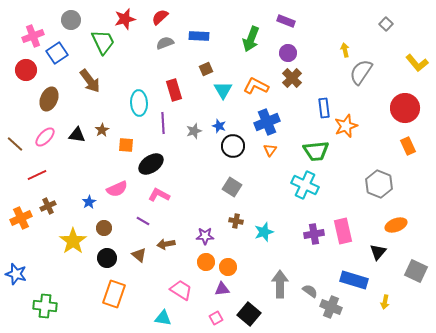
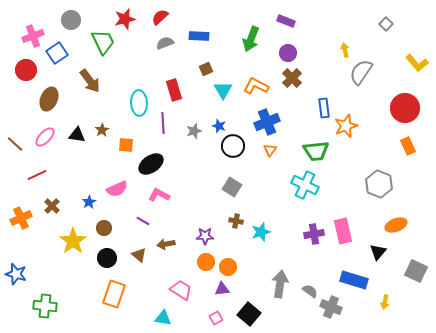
brown cross at (48, 206): moved 4 px right; rotated 21 degrees counterclockwise
cyan star at (264, 232): moved 3 px left
gray arrow at (280, 284): rotated 8 degrees clockwise
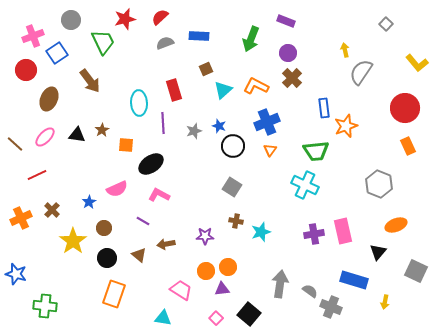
cyan triangle at (223, 90): rotated 18 degrees clockwise
brown cross at (52, 206): moved 4 px down
orange circle at (206, 262): moved 9 px down
pink square at (216, 318): rotated 16 degrees counterclockwise
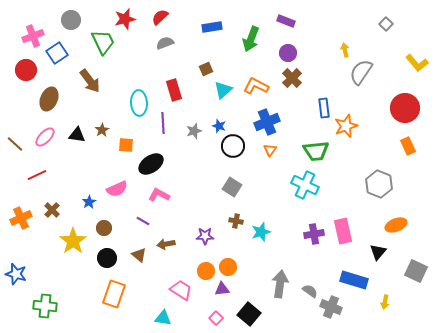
blue rectangle at (199, 36): moved 13 px right, 9 px up; rotated 12 degrees counterclockwise
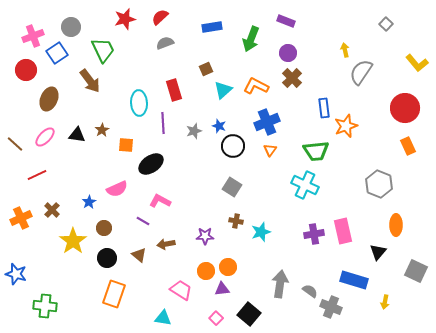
gray circle at (71, 20): moved 7 px down
green trapezoid at (103, 42): moved 8 px down
pink L-shape at (159, 195): moved 1 px right, 6 px down
orange ellipse at (396, 225): rotated 70 degrees counterclockwise
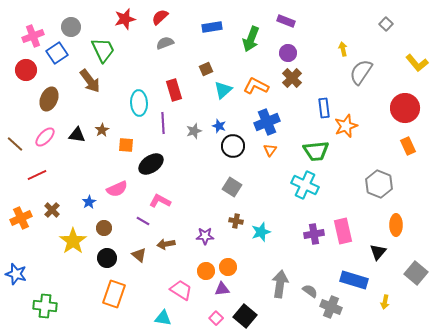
yellow arrow at (345, 50): moved 2 px left, 1 px up
gray square at (416, 271): moved 2 px down; rotated 15 degrees clockwise
black square at (249, 314): moved 4 px left, 2 px down
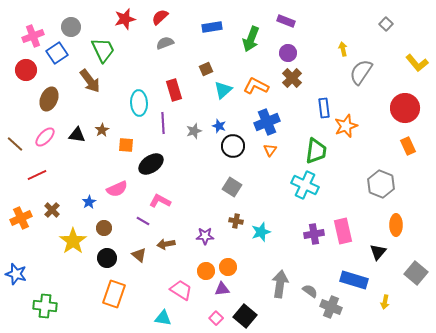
green trapezoid at (316, 151): rotated 76 degrees counterclockwise
gray hexagon at (379, 184): moved 2 px right
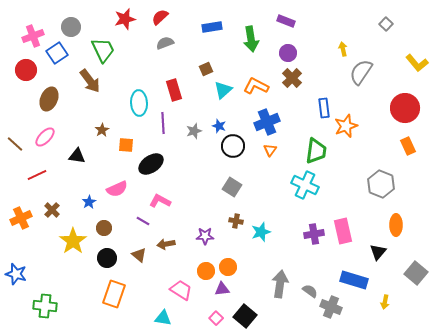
green arrow at (251, 39): rotated 30 degrees counterclockwise
black triangle at (77, 135): moved 21 px down
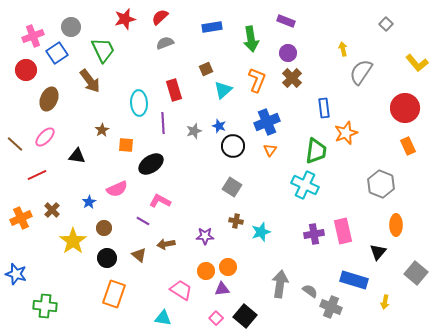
orange L-shape at (256, 86): moved 1 px right, 6 px up; rotated 85 degrees clockwise
orange star at (346, 126): moved 7 px down
